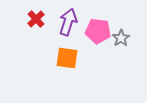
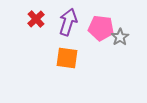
pink pentagon: moved 3 px right, 3 px up
gray star: moved 1 px left, 1 px up
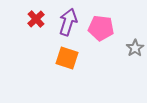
gray star: moved 15 px right, 11 px down
orange square: rotated 10 degrees clockwise
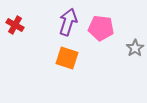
red cross: moved 21 px left, 6 px down; rotated 18 degrees counterclockwise
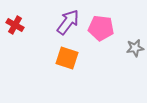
purple arrow: rotated 20 degrees clockwise
gray star: rotated 24 degrees clockwise
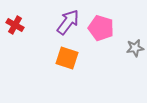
pink pentagon: rotated 10 degrees clockwise
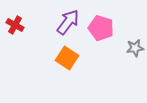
orange square: rotated 15 degrees clockwise
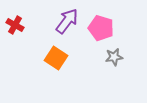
purple arrow: moved 1 px left, 1 px up
gray star: moved 21 px left, 9 px down
orange square: moved 11 px left
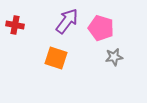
red cross: rotated 18 degrees counterclockwise
orange square: rotated 15 degrees counterclockwise
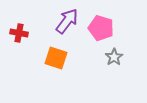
red cross: moved 4 px right, 8 px down
gray star: rotated 24 degrees counterclockwise
